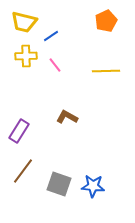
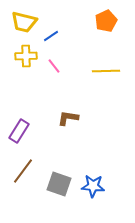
pink line: moved 1 px left, 1 px down
brown L-shape: moved 1 px right, 1 px down; rotated 20 degrees counterclockwise
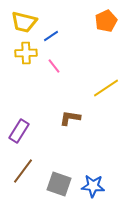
yellow cross: moved 3 px up
yellow line: moved 17 px down; rotated 32 degrees counterclockwise
brown L-shape: moved 2 px right
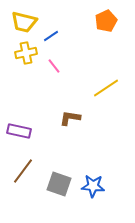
yellow cross: rotated 10 degrees counterclockwise
purple rectangle: rotated 70 degrees clockwise
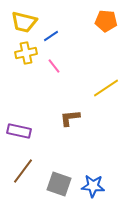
orange pentagon: rotated 30 degrees clockwise
brown L-shape: rotated 15 degrees counterclockwise
